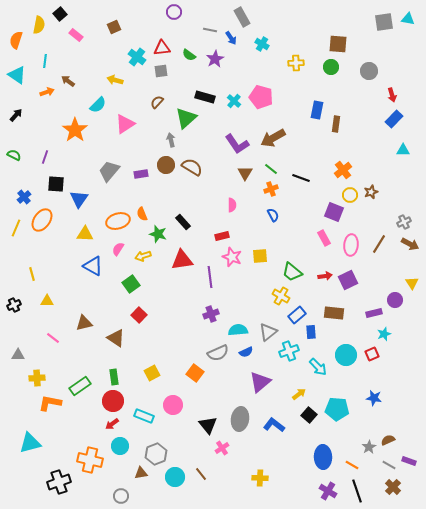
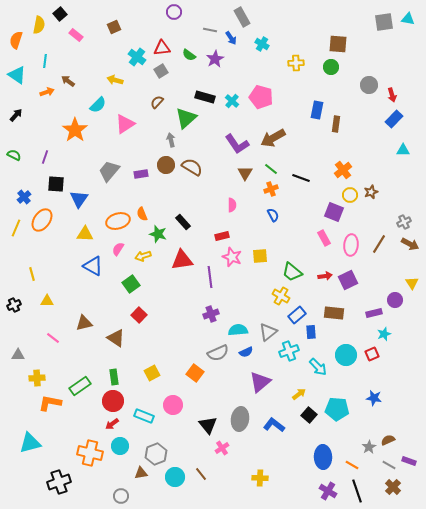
gray square at (161, 71): rotated 24 degrees counterclockwise
gray circle at (369, 71): moved 14 px down
cyan cross at (234, 101): moved 2 px left
orange cross at (90, 460): moved 7 px up
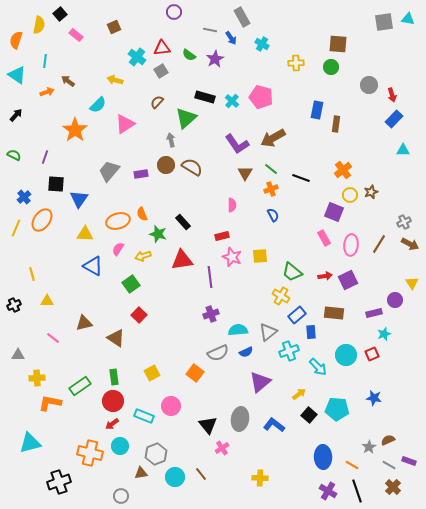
pink circle at (173, 405): moved 2 px left, 1 px down
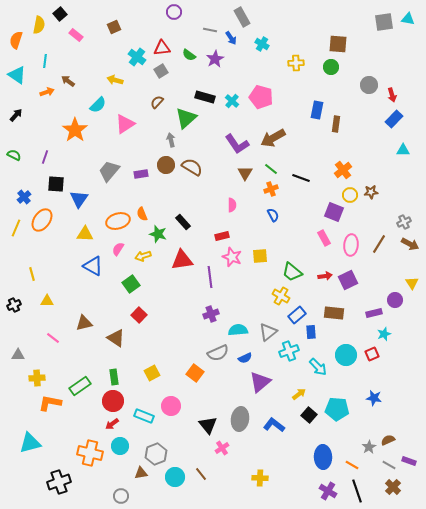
brown star at (371, 192): rotated 16 degrees clockwise
blue semicircle at (246, 352): moved 1 px left, 6 px down
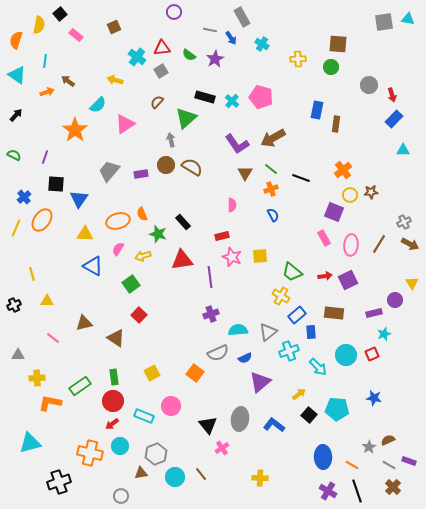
yellow cross at (296, 63): moved 2 px right, 4 px up
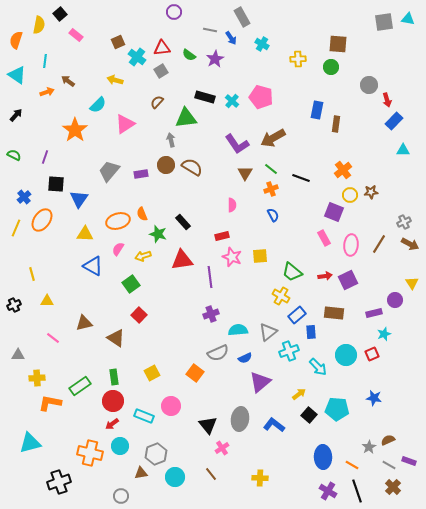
brown square at (114, 27): moved 4 px right, 15 px down
red arrow at (392, 95): moved 5 px left, 5 px down
green triangle at (186, 118): rotated 35 degrees clockwise
blue rectangle at (394, 119): moved 2 px down
brown line at (201, 474): moved 10 px right
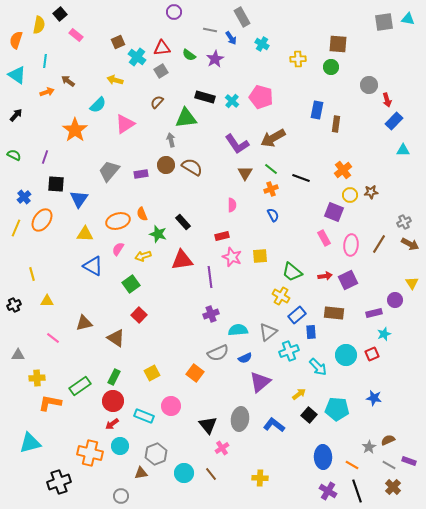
green rectangle at (114, 377): rotated 35 degrees clockwise
cyan circle at (175, 477): moved 9 px right, 4 px up
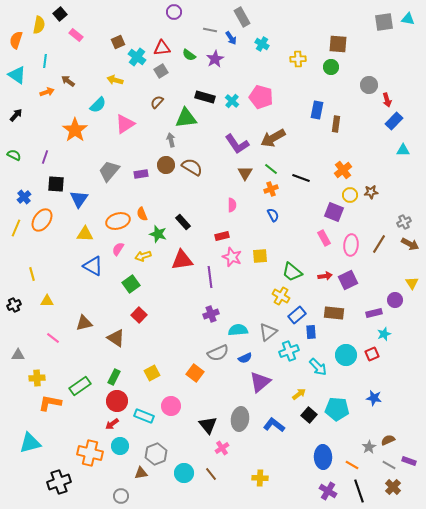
red circle at (113, 401): moved 4 px right
black line at (357, 491): moved 2 px right
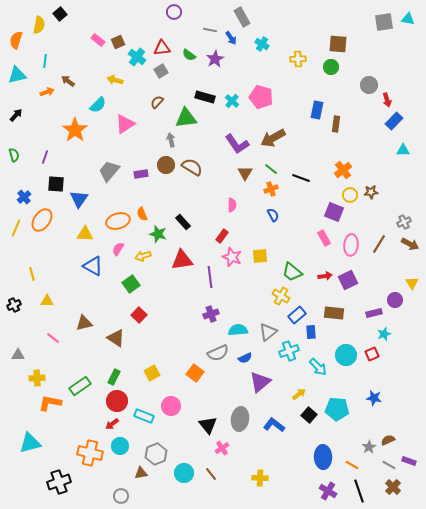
pink rectangle at (76, 35): moved 22 px right, 5 px down
cyan triangle at (17, 75): rotated 48 degrees counterclockwise
green semicircle at (14, 155): rotated 48 degrees clockwise
red rectangle at (222, 236): rotated 40 degrees counterclockwise
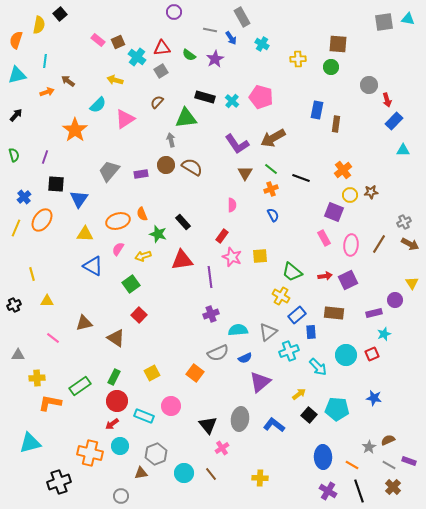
pink triangle at (125, 124): moved 5 px up
